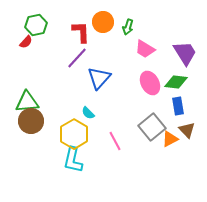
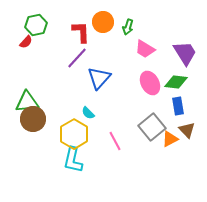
brown circle: moved 2 px right, 2 px up
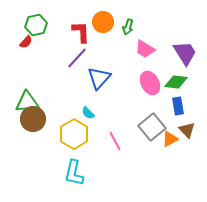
cyan L-shape: moved 1 px right, 13 px down
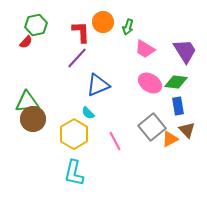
purple trapezoid: moved 2 px up
blue triangle: moved 1 px left, 7 px down; rotated 25 degrees clockwise
pink ellipse: rotated 30 degrees counterclockwise
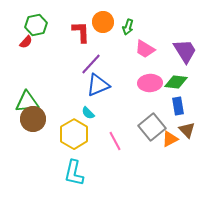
purple line: moved 14 px right, 6 px down
pink ellipse: rotated 35 degrees counterclockwise
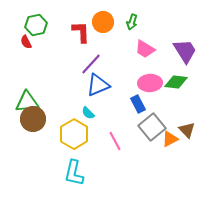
green arrow: moved 4 px right, 5 px up
red semicircle: rotated 112 degrees clockwise
blue rectangle: moved 40 px left, 2 px up; rotated 18 degrees counterclockwise
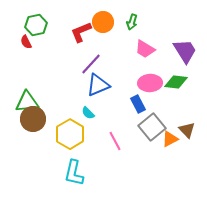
red L-shape: rotated 110 degrees counterclockwise
yellow hexagon: moved 4 px left
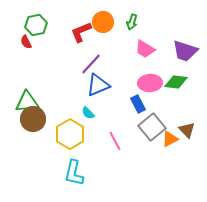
purple trapezoid: rotated 140 degrees clockwise
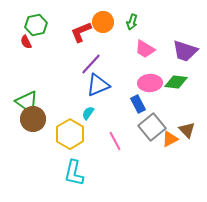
green triangle: rotated 40 degrees clockwise
cyan semicircle: rotated 80 degrees clockwise
